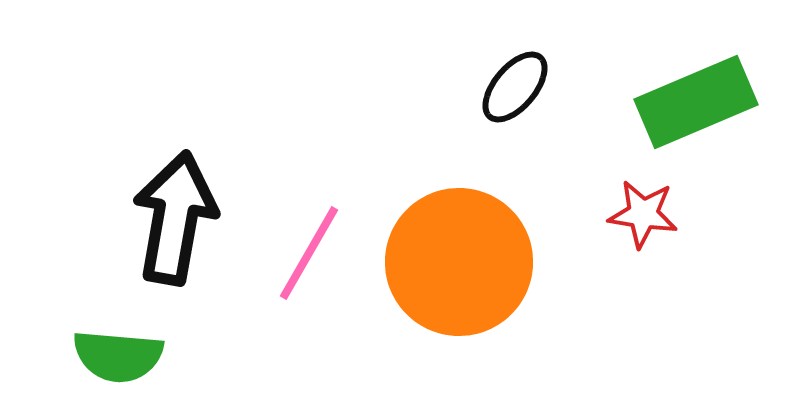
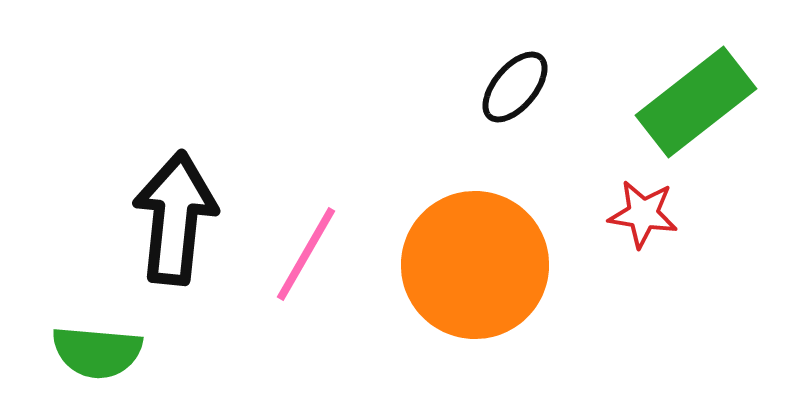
green rectangle: rotated 15 degrees counterclockwise
black arrow: rotated 4 degrees counterclockwise
pink line: moved 3 px left, 1 px down
orange circle: moved 16 px right, 3 px down
green semicircle: moved 21 px left, 4 px up
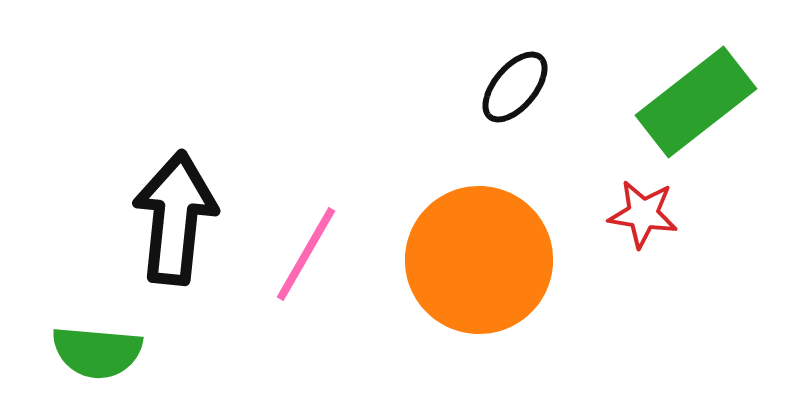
orange circle: moved 4 px right, 5 px up
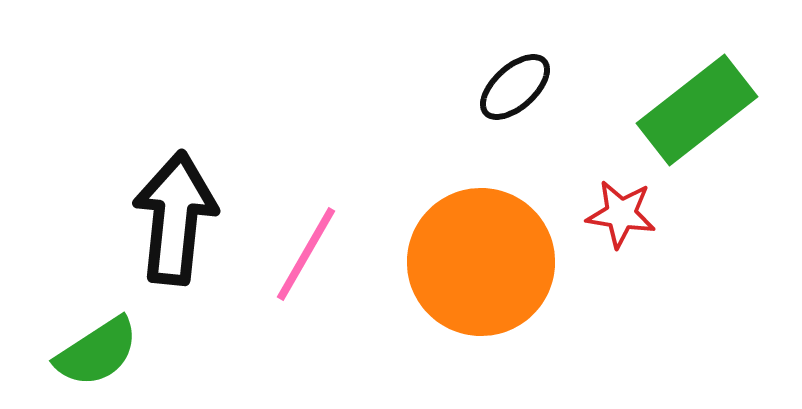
black ellipse: rotated 8 degrees clockwise
green rectangle: moved 1 px right, 8 px down
red star: moved 22 px left
orange circle: moved 2 px right, 2 px down
green semicircle: rotated 38 degrees counterclockwise
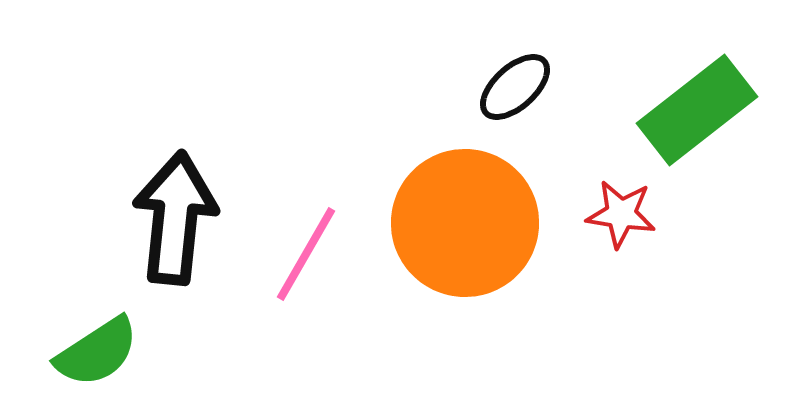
orange circle: moved 16 px left, 39 px up
